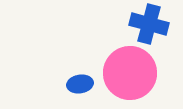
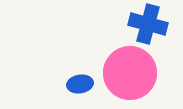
blue cross: moved 1 px left
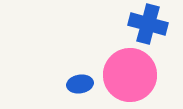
pink circle: moved 2 px down
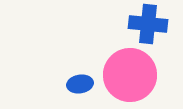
blue cross: rotated 9 degrees counterclockwise
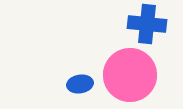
blue cross: moved 1 px left
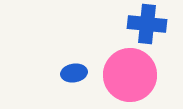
blue ellipse: moved 6 px left, 11 px up
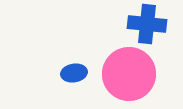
pink circle: moved 1 px left, 1 px up
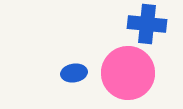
pink circle: moved 1 px left, 1 px up
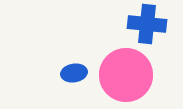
pink circle: moved 2 px left, 2 px down
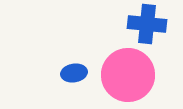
pink circle: moved 2 px right
